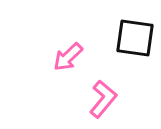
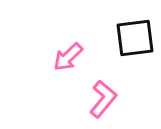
black square: rotated 15 degrees counterclockwise
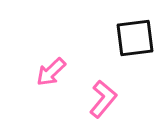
pink arrow: moved 17 px left, 15 px down
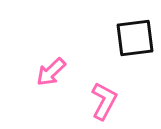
pink L-shape: moved 1 px right, 2 px down; rotated 12 degrees counterclockwise
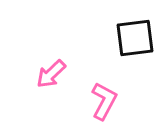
pink arrow: moved 2 px down
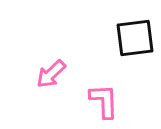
pink L-shape: rotated 30 degrees counterclockwise
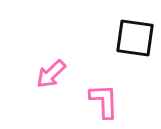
black square: rotated 15 degrees clockwise
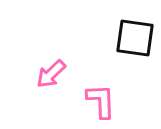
pink L-shape: moved 3 px left
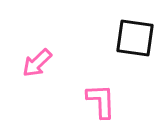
pink arrow: moved 14 px left, 11 px up
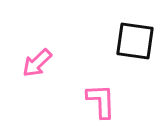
black square: moved 3 px down
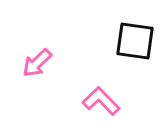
pink L-shape: rotated 42 degrees counterclockwise
